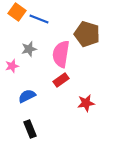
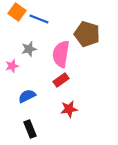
red star: moved 17 px left, 6 px down
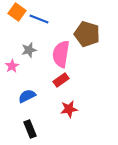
gray star: moved 1 px down
pink star: rotated 16 degrees counterclockwise
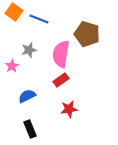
orange square: moved 3 px left
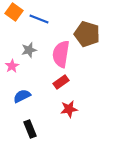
red rectangle: moved 2 px down
blue semicircle: moved 5 px left
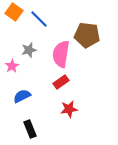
blue line: rotated 24 degrees clockwise
brown pentagon: moved 1 px down; rotated 10 degrees counterclockwise
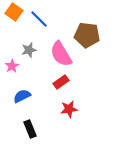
pink semicircle: rotated 40 degrees counterclockwise
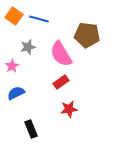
orange square: moved 4 px down
blue line: rotated 30 degrees counterclockwise
gray star: moved 1 px left, 3 px up
blue semicircle: moved 6 px left, 3 px up
black rectangle: moved 1 px right
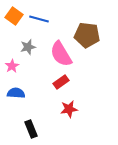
blue semicircle: rotated 30 degrees clockwise
